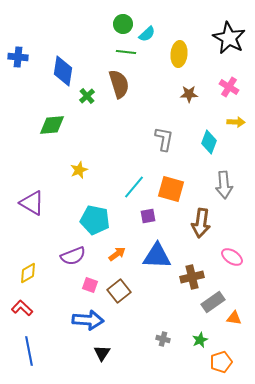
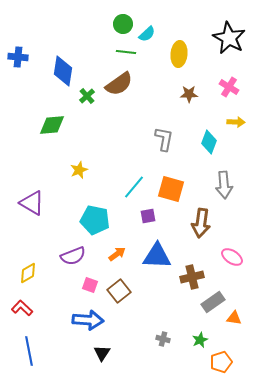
brown semicircle: rotated 72 degrees clockwise
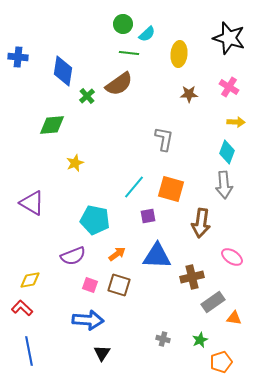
black star: rotated 12 degrees counterclockwise
green line: moved 3 px right, 1 px down
cyan diamond: moved 18 px right, 10 px down
yellow star: moved 4 px left, 7 px up
yellow diamond: moved 2 px right, 7 px down; rotated 20 degrees clockwise
brown square: moved 6 px up; rotated 35 degrees counterclockwise
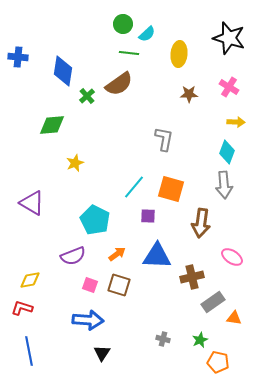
purple square: rotated 14 degrees clockwise
cyan pentagon: rotated 16 degrees clockwise
red L-shape: rotated 25 degrees counterclockwise
orange pentagon: moved 3 px left; rotated 30 degrees clockwise
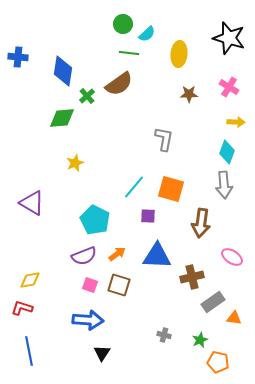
green diamond: moved 10 px right, 7 px up
purple semicircle: moved 11 px right
gray cross: moved 1 px right, 4 px up
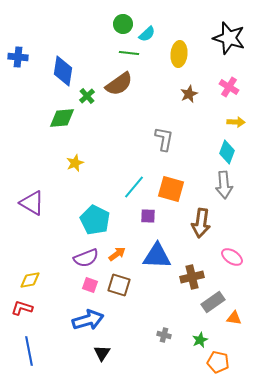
brown star: rotated 24 degrees counterclockwise
purple semicircle: moved 2 px right, 2 px down
blue arrow: rotated 20 degrees counterclockwise
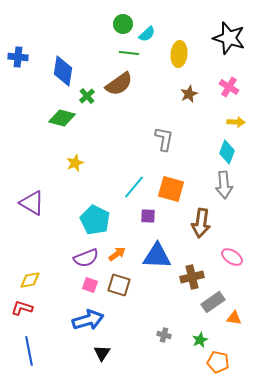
green diamond: rotated 20 degrees clockwise
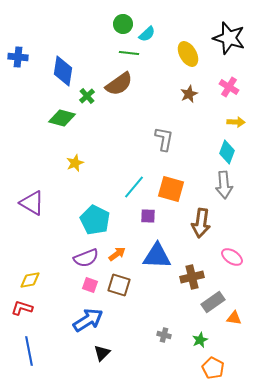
yellow ellipse: moved 9 px right; rotated 35 degrees counterclockwise
blue arrow: rotated 16 degrees counterclockwise
black triangle: rotated 12 degrees clockwise
orange pentagon: moved 5 px left, 6 px down; rotated 15 degrees clockwise
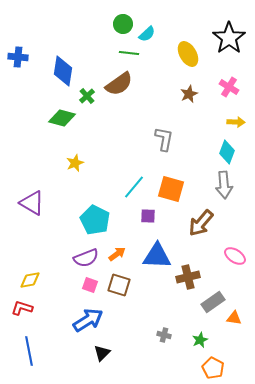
black star: rotated 20 degrees clockwise
brown arrow: rotated 32 degrees clockwise
pink ellipse: moved 3 px right, 1 px up
brown cross: moved 4 px left
